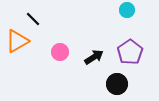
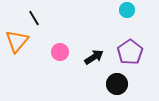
black line: moved 1 px right, 1 px up; rotated 14 degrees clockwise
orange triangle: rotated 20 degrees counterclockwise
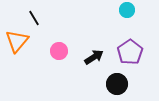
pink circle: moved 1 px left, 1 px up
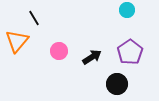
black arrow: moved 2 px left
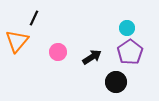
cyan circle: moved 18 px down
black line: rotated 56 degrees clockwise
pink circle: moved 1 px left, 1 px down
black circle: moved 1 px left, 2 px up
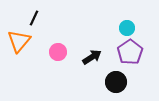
orange triangle: moved 2 px right
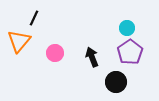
pink circle: moved 3 px left, 1 px down
black arrow: rotated 78 degrees counterclockwise
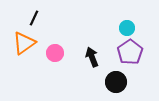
orange triangle: moved 5 px right, 2 px down; rotated 15 degrees clockwise
